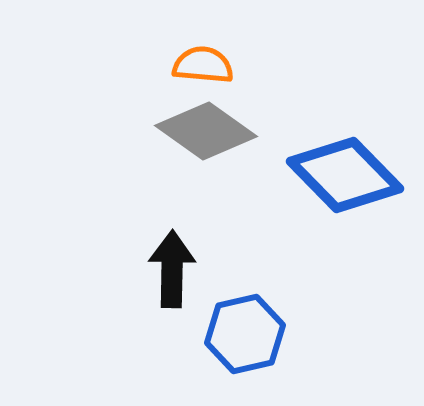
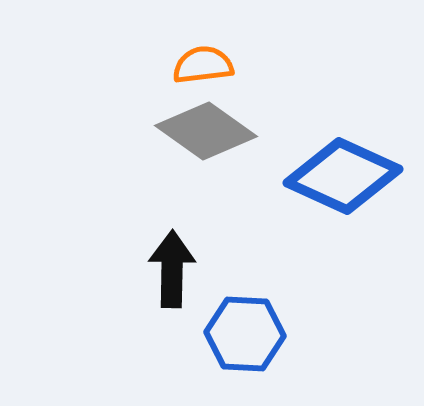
orange semicircle: rotated 12 degrees counterclockwise
blue diamond: moved 2 px left, 1 px down; rotated 21 degrees counterclockwise
blue hexagon: rotated 16 degrees clockwise
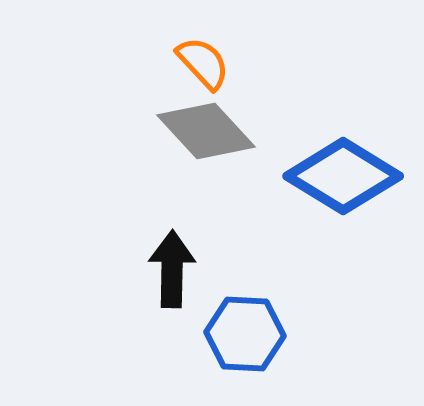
orange semicircle: moved 2 px up; rotated 54 degrees clockwise
gray diamond: rotated 12 degrees clockwise
blue diamond: rotated 7 degrees clockwise
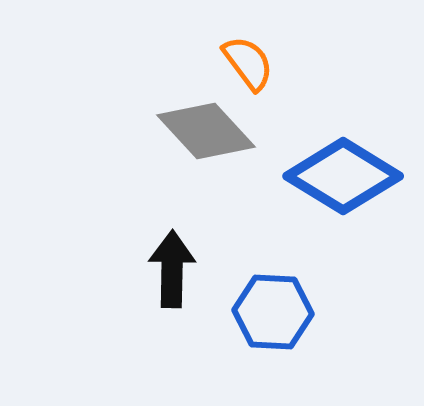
orange semicircle: moved 45 px right; rotated 6 degrees clockwise
blue hexagon: moved 28 px right, 22 px up
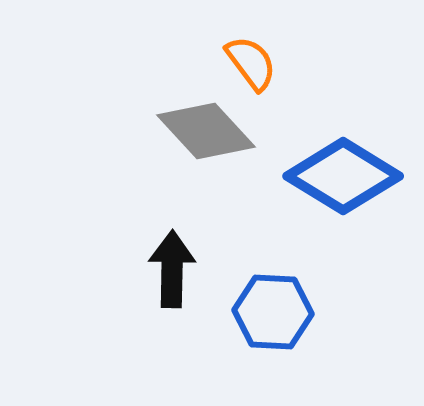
orange semicircle: moved 3 px right
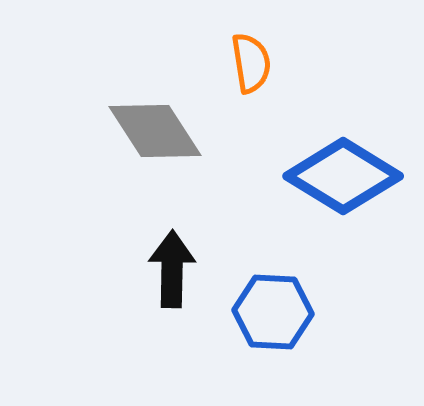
orange semicircle: rotated 28 degrees clockwise
gray diamond: moved 51 px left; rotated 10 degrees clockwise
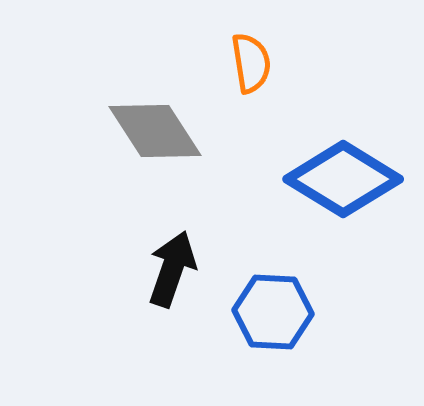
blue diamond: moved 3 px down
black arrow: rotated 18 degrees clockwise
